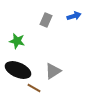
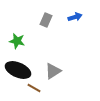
blue arrow: moved 1 px right, 1 px down
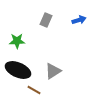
blue arrow: moved 4 px right, 3 px down
green star: rotated 14 degrees counterclockwise
brown line: moved 2 px down
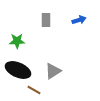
gray rectangle: rotated 24 degrees counterclockwise
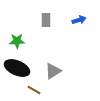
black ellipse: moved 1 px left, 2 px up
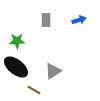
black ellipse: moved 1 px left, 1 px up; rotated 15 degrees clockwise
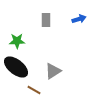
blue arrow: moved 1 px up
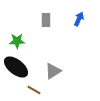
blue arrow: rotated 48 degrees counterclockwise
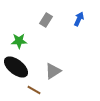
gray rectangle: rotated 32 degrees clockwise
green star: moved 2 px right
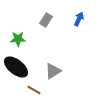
green star: moved 1 px left, 2 px up
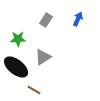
blue arrow: moved 1 px left
gray triangle: moved 10 px left, 14 px up
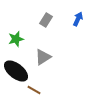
green star: moved 2 px left; rotated 14 degrees counterclockwise
black ellipse: moved 4 px down
